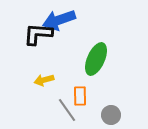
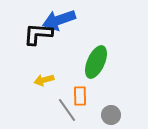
green ellipse: moved 3 px down
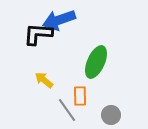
yellow arrow: rotated 54 degrees clockwise
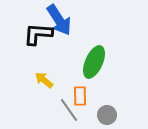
blue arrow: rotated 104 degrees counterclockwise
green ellipse: moved 2 px left
gray line: moved 2 px right
gray circle: moved 4 px left
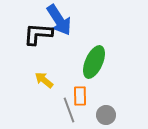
gray line: rotated 15 degrees clockwise
gray circle: moved 1 px left
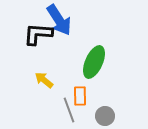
gray circle: moved 1 px left, 1 px down
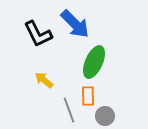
blue arrow: moved 16 px right, 4 px down; rotated 12 degrees counterclockwise
black L-shape: rotated 120 degrees counterclockwise
orange rectangle: moved 8 px right
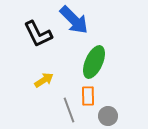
blue arrow: moved 1 px left, 4 px up
yellow arrow: rotated 108 degrees clockwise
gray circle: moved 3 px right
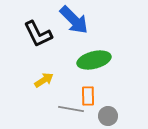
green ellipse: moved 2 px up; rotated 52 degrees clockwise
gray line: moved 2 px right, 1 px up; rotated 60 degrees counterclockwise
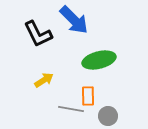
green ellipse: moved 5 px right
